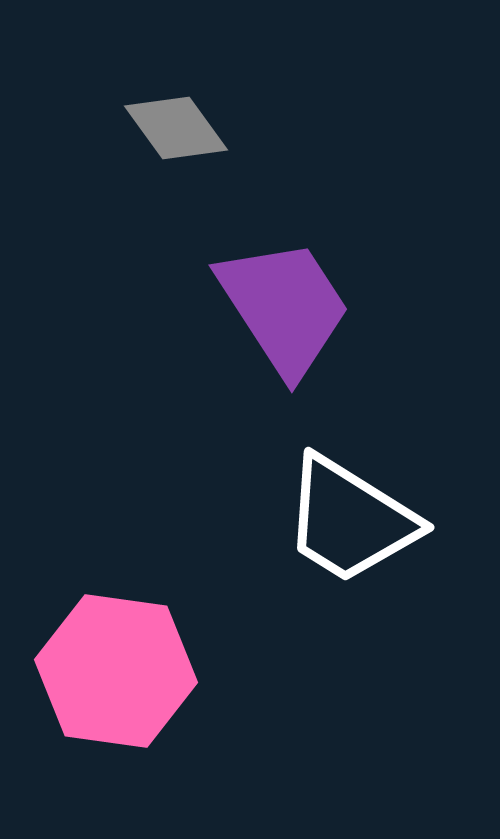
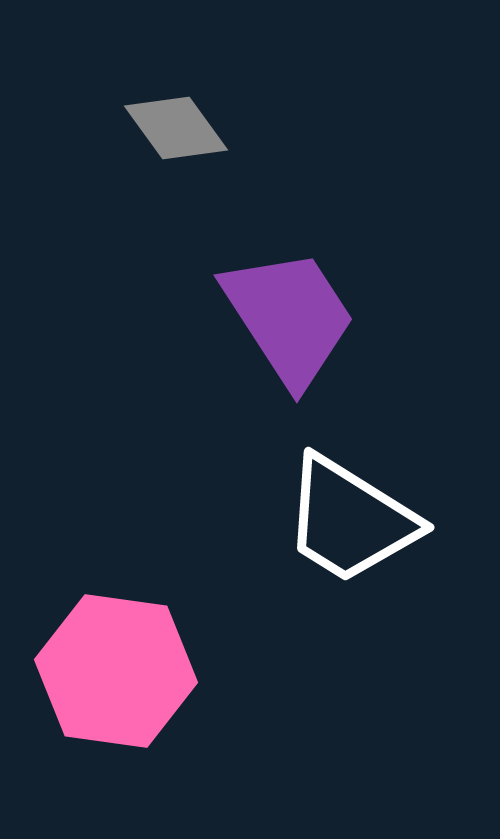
purple trapezoid: moved 5 px right, 10 px down
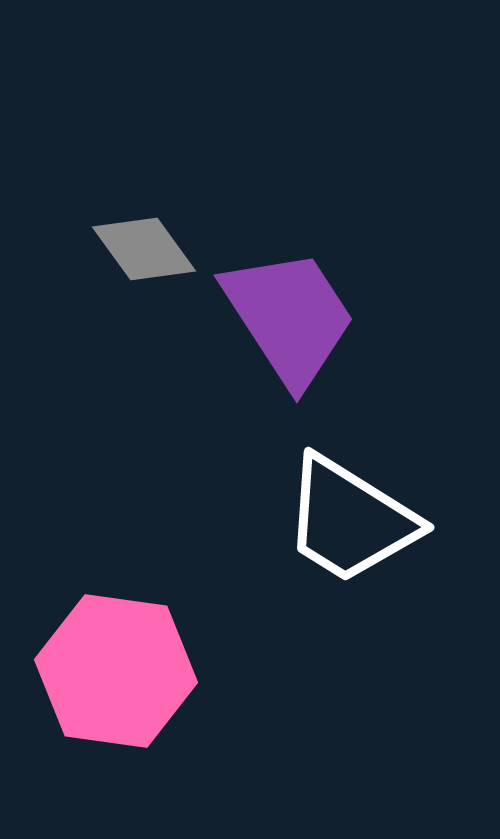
gray diamond: moved 32 px left, 121 px down
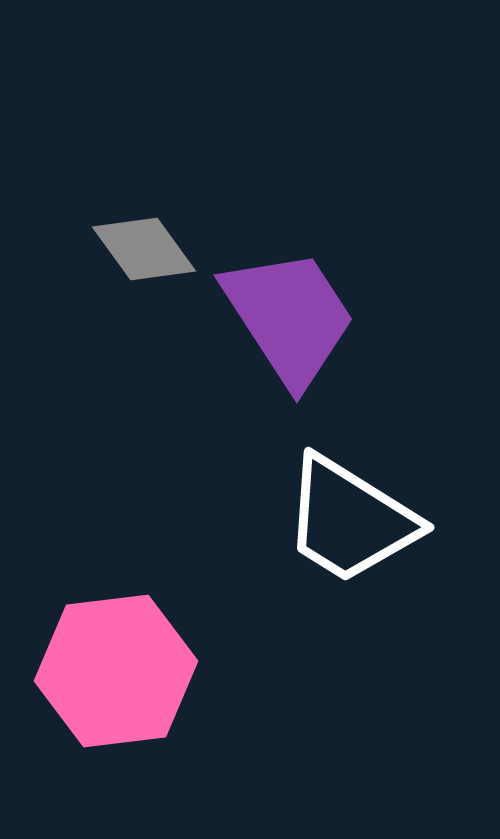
pink hexagon: rotated 15 degrees counterclockwise
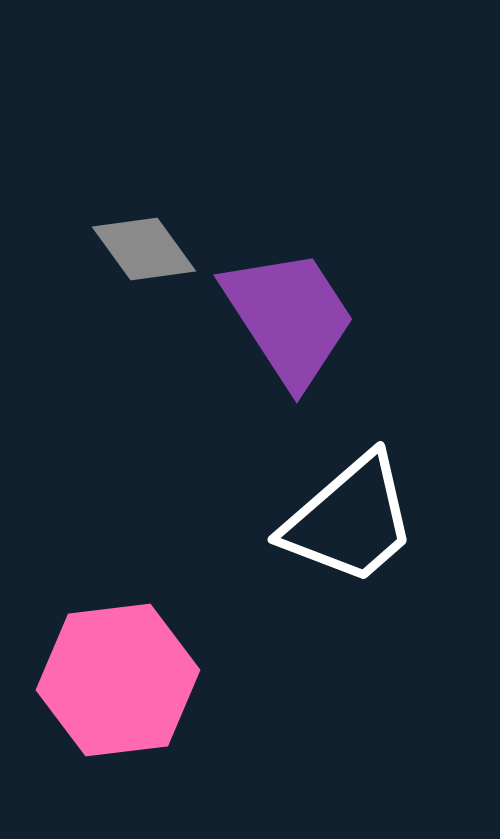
white trapezoid: rotated 73 degrees counterclockwise
pink hexagon: moved 2 px right, 9 px down
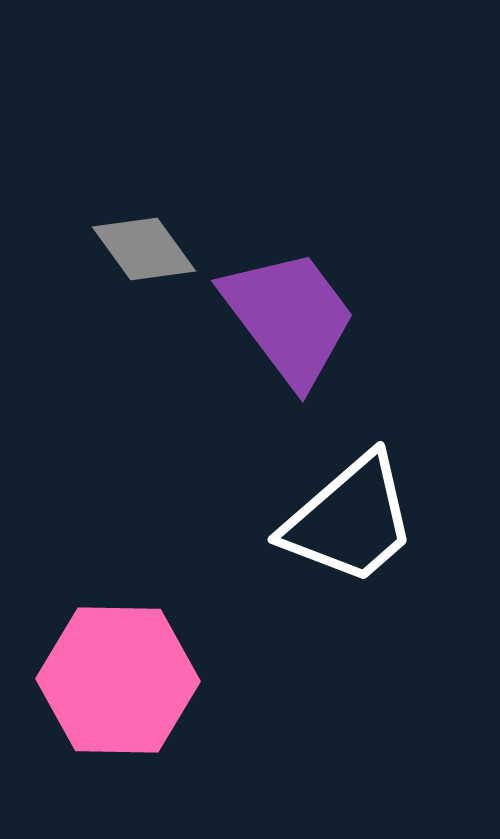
purple trapezoid: rotated 4 degrees counterclockwise
pink hexagon: rotated 8 degrees clockwise
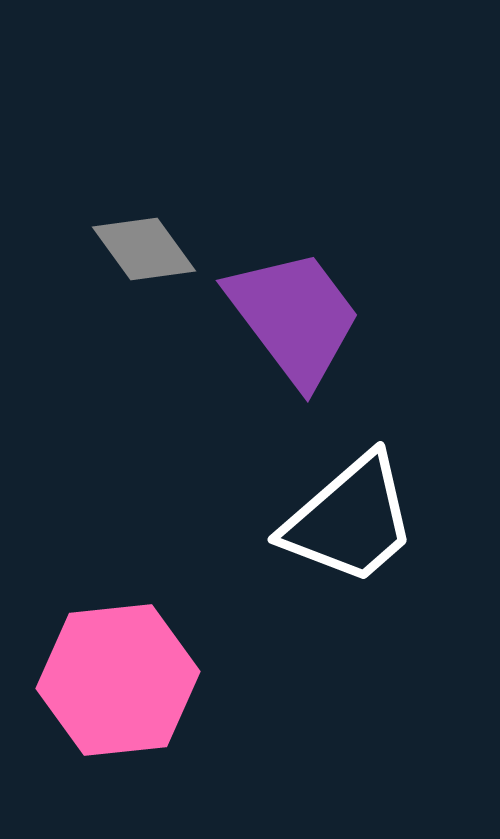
purple trapezoid: moved 5 px right
pink hexagon: rotated 7 degrees counterclockwise
